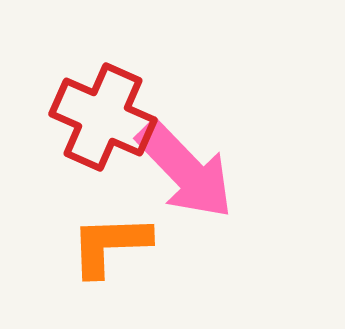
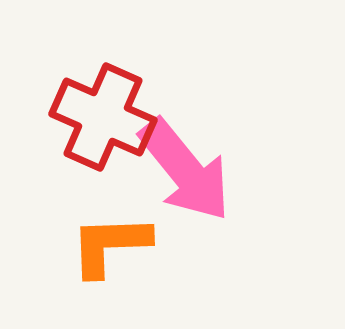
pink arrow: rotated 5 degrees clockwise
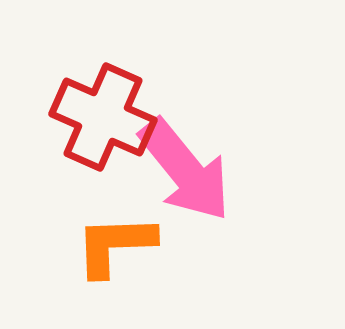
orange L-shape: moved 5 px right
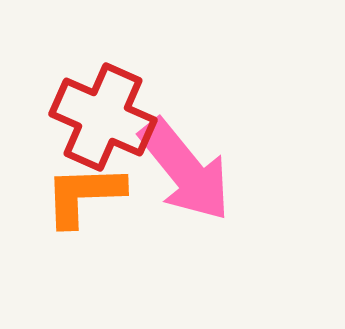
orange L-shape: moved 31 px left, 50 px up
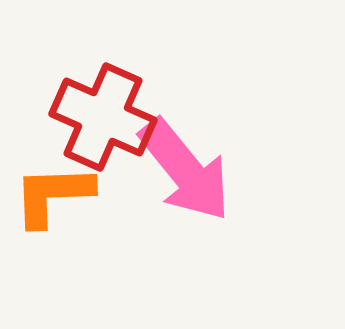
orange L-shape: moved 31 px left
